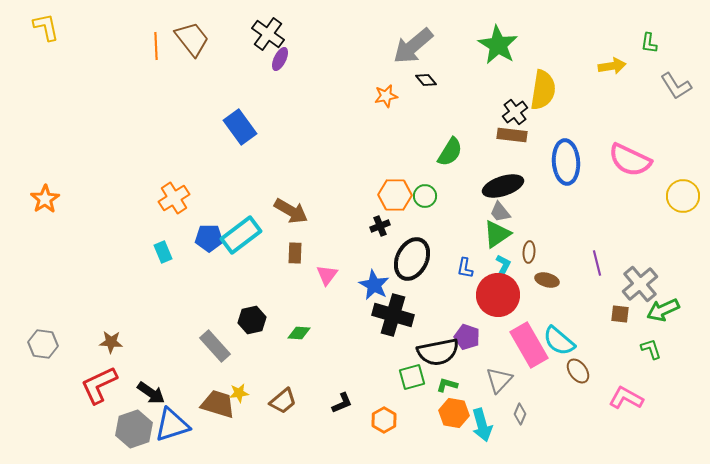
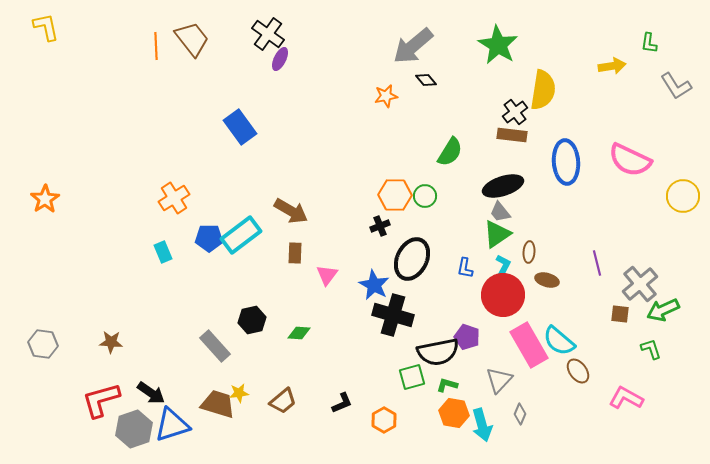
red circle at (498, 295): moved 5 px right
red L-shape at (99, 385): moved 2 px right, 15 px down; rotated 9 degrees clockwise
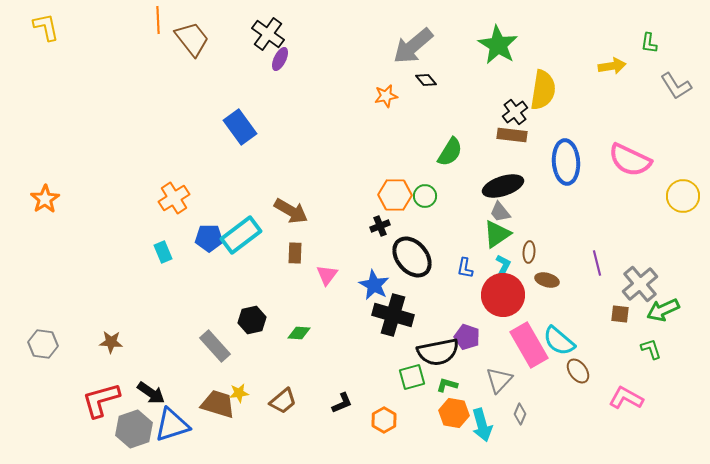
orange line at (156, 46): moved 2 px right, 26 px up
black ellipse at (412, 259): moved 2 px up; rotated 66 degrees counterclockwise
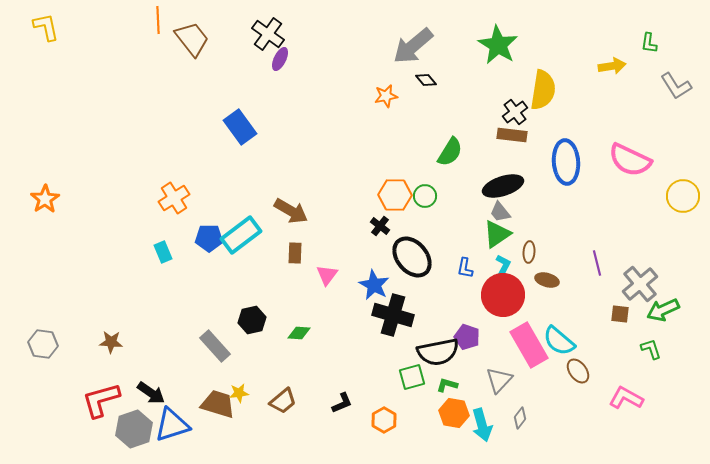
black cross at (380, 226): rotated 30 degrees counterclockwise
gray diamond at (520, 414): moved 4 px down; rotated 15 degrees clockwise
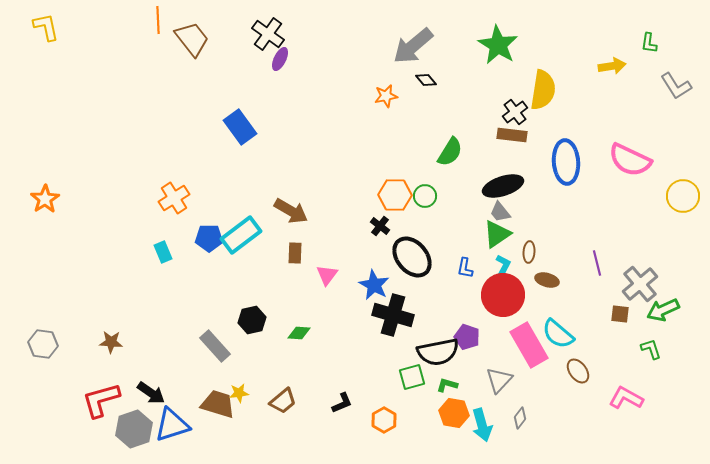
cyan semicircle at (559, 341): moved 1 px left, 7 px up
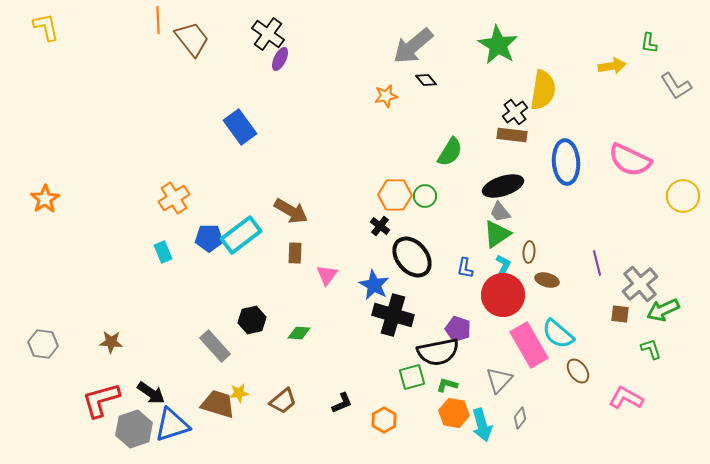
purple pentagon at (467, 337): moved 9 px left, 8 px up
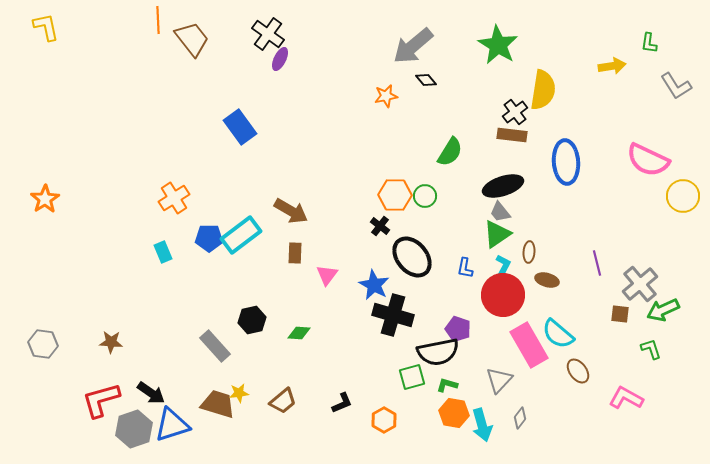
pink semicircle at (630, 160): moved 18 px right
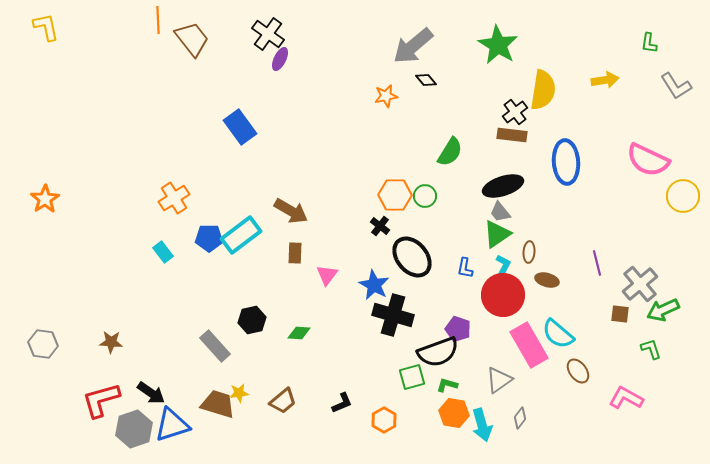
yellow arrow at (612, 66): moved 7 px left, 14 px down
cyan rectangle at (163, 252): rotated 15 degrees counterclockwise
black semicircle at (438, 352): rotated 9 degrees counterclockwise
gray triangle at (499, 380): rotated 12 degrees clockwise
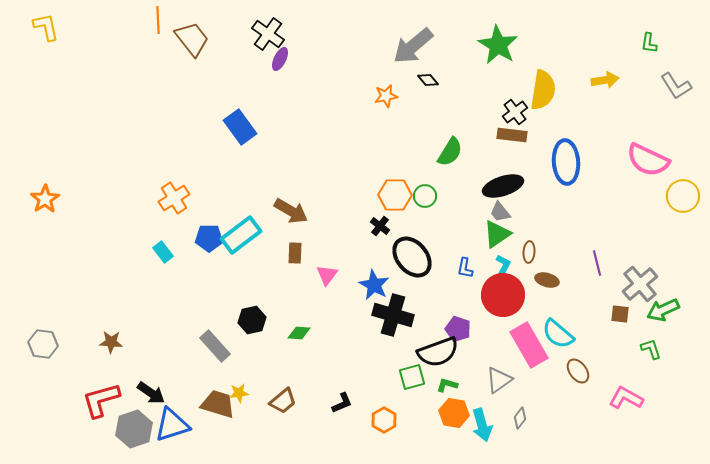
black diamond at (426, 80): moved 2 px right
